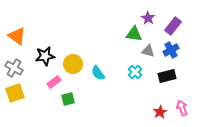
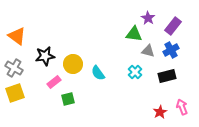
pink arrow: moved 1 px up
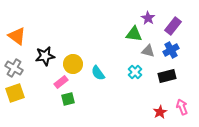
pink rectangle: moved 7 px right
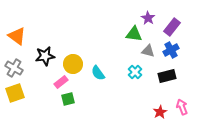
purple rectangle: moved 1 px left, 1 px down
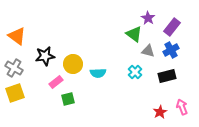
green triangle: rotated 30 degrees clockwise
cyan semicircle: rotated 56 degrees counterclockwise
pink rectangle: moved 5 px left
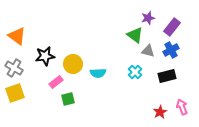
purple star: rotated 24 degrees clockwise
green triangle: moved 1 px right, 1 px down
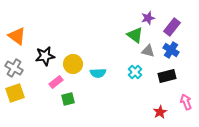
blue cross: rotated 28 degrees counterclockwise
pink arrow: moved 4 px right, 5 px up
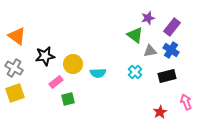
gray triangle: moved 2 px right; rotated 24 degrees counterclockwise
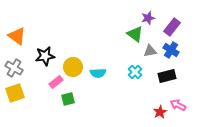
green triangle: moved 1 px up
yellow circle: moved 3 px down
pink arrow: moved 8 px left, 3 px down; rotated 42 degrees counterclockwise
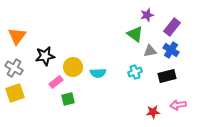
purple star: moved 1 px left, 3 px up
orange triangle: rotated 30 degrees clockwise
cyan cross: rotated 24 degrees clockwise
pink arrow: rotated 35 degrees counterclockwise
red star: moved 7 px left; rotated 24 degrees clockwise
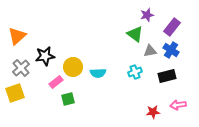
orange triangle: rotated 12 degrees clockwise
gray cross: moved 7 px right; rotated 18 degrees clockwise
